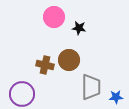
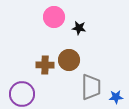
brown cross: rotated 12 degrees counterclockwise
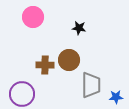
pink circle: moved 21 px left
gray trapezoid: moved 2 px up
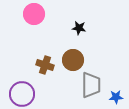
pink circle: moved 1 px right, 3 px up
brown circle: moved 4 px right
brown cross: rotated 18 degrees clockwise
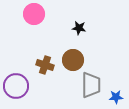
purple circle: moved 6 px left, 8 px up
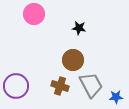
brown cross: moved 15 px right, 21 px down
gray trapezoid: rotated 28 degrees counterclockwise
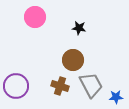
pink circle: moved 1 px right, 3 px down
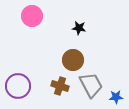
pink circle: moved 3 px left, 1 px up
purple circle: moved 2 px right
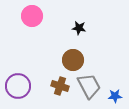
gray trapezoid: moved 2 px left, 1 px down
blue star: moved 1 px left, 1 px up
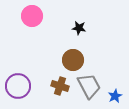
blue star: rotated 24 degrees counterclockwise
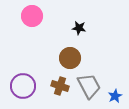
brown circle: moved 3 px left, 2 px up
purple circle: moved 5 px right
